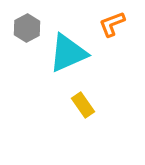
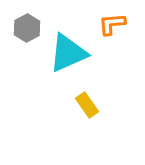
orange L-shape: rotated 16 degrees clockwise
yellow rectangle: moved 4 px right
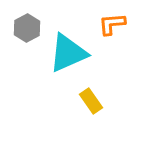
yellow rectangle: moved 4 px right, 4 px up
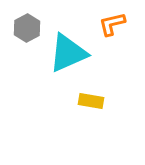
orange L-shape: rotated 8 degrees counterclockwise
yellow rectangle: rotated 45 degrees counterclockwise
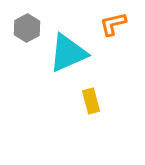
orange L-shape: moved 1 px right
yellow rectangle: rotated 65 degrees clockwise
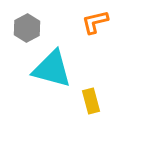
orange L-shape: moved 18 px left, 2 px up
cyan triangle: moved 16 px left, 16 px down; rotated 39 degrees clockwise
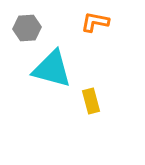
orange L-shape: rotated 24 degrees clockwise
gray hexagon: rotated 24 degrees clockwise
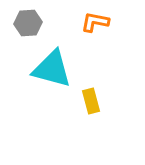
gray hexagon: moved 1 px right, 5 px up
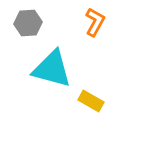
orange L-shape: rotated 108 degrees clockwise
yellow rectangle: rotated 45 degrees counterclockwise
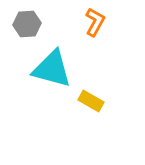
gray hexagon: moved 1 px left, 1 px down
